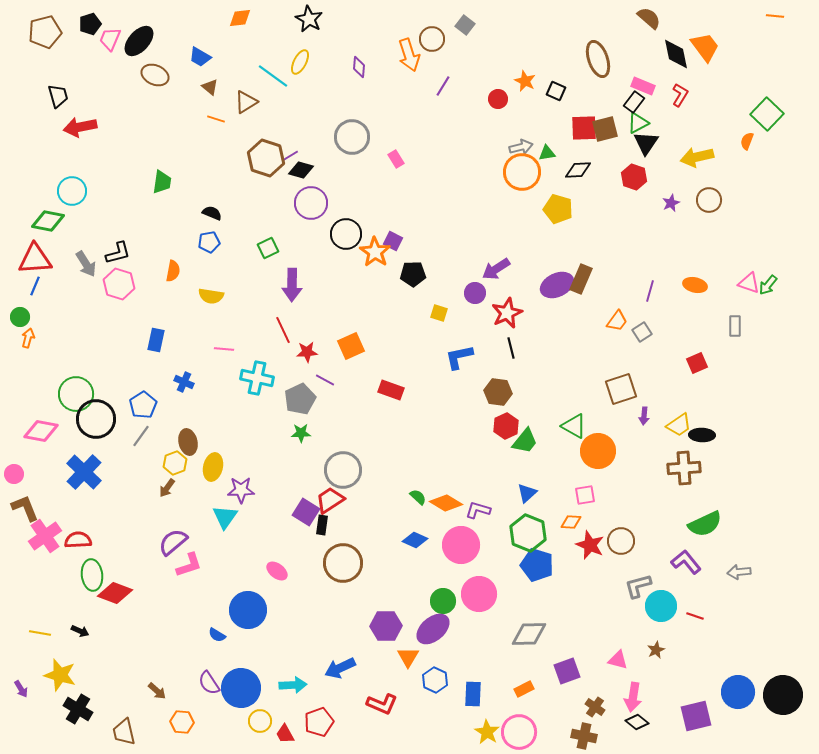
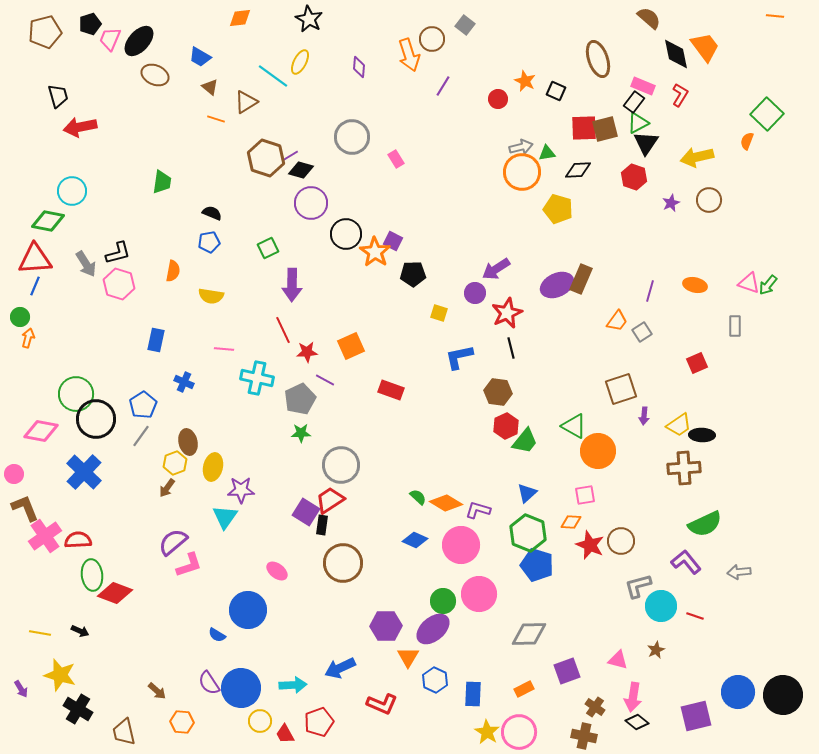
gray circle at (343, 470): moved 2 px left, 5 px up
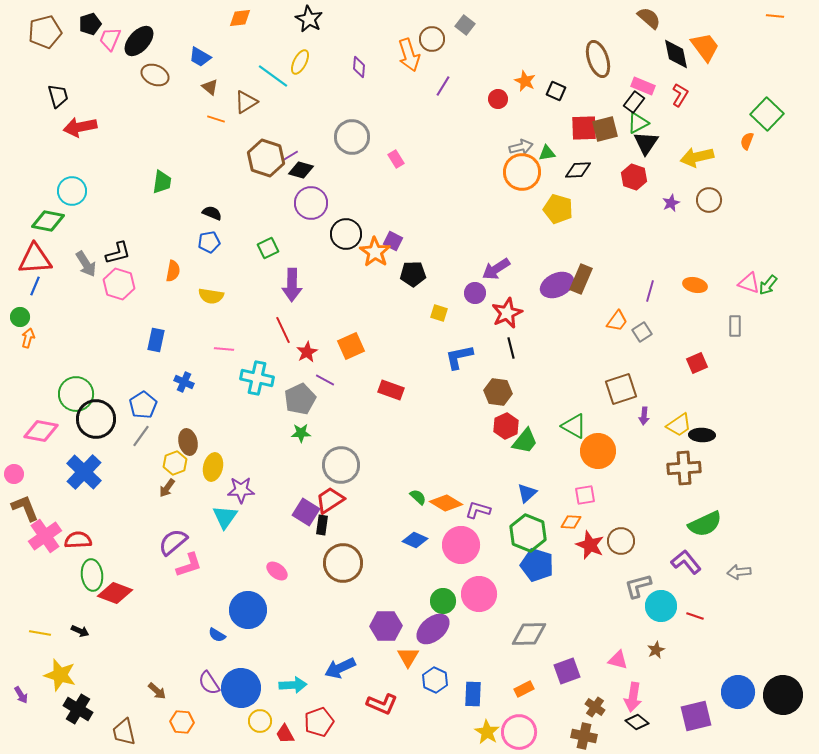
red star at (307, 352): rotated 25 degrees counterclockwise
purple arrow at (21, 689): moved 6 px down
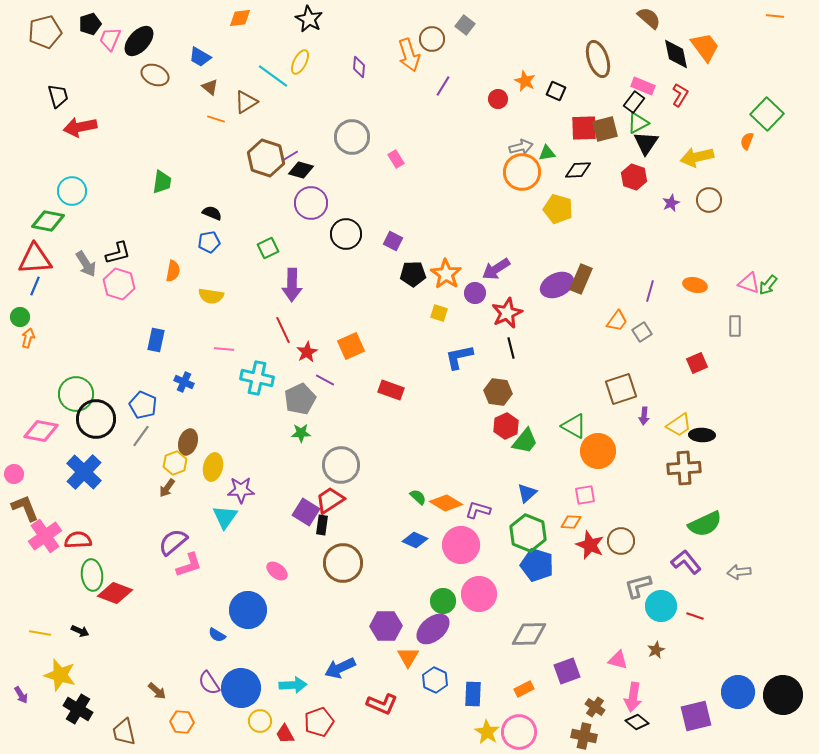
orange star at (375, 252): moved 71 px right, 22 px down
blue pentagon at (143, 405): rotated 16 degrees counterclockwise
brown ellipse at (188, 442): rotated 30 degrees clockwise
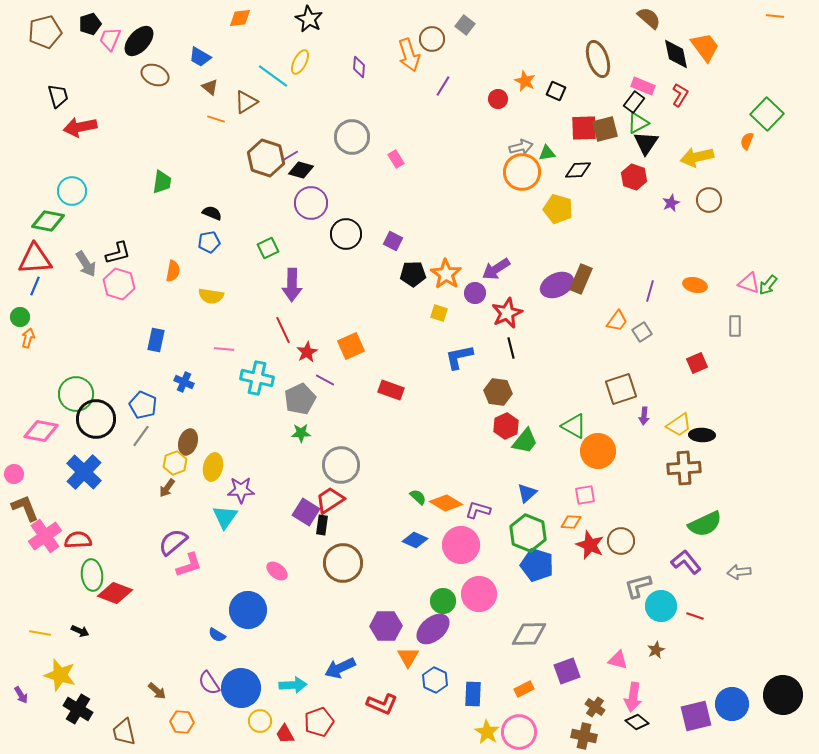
blue circle at (738, 692): moved 6 px left, 12 px down
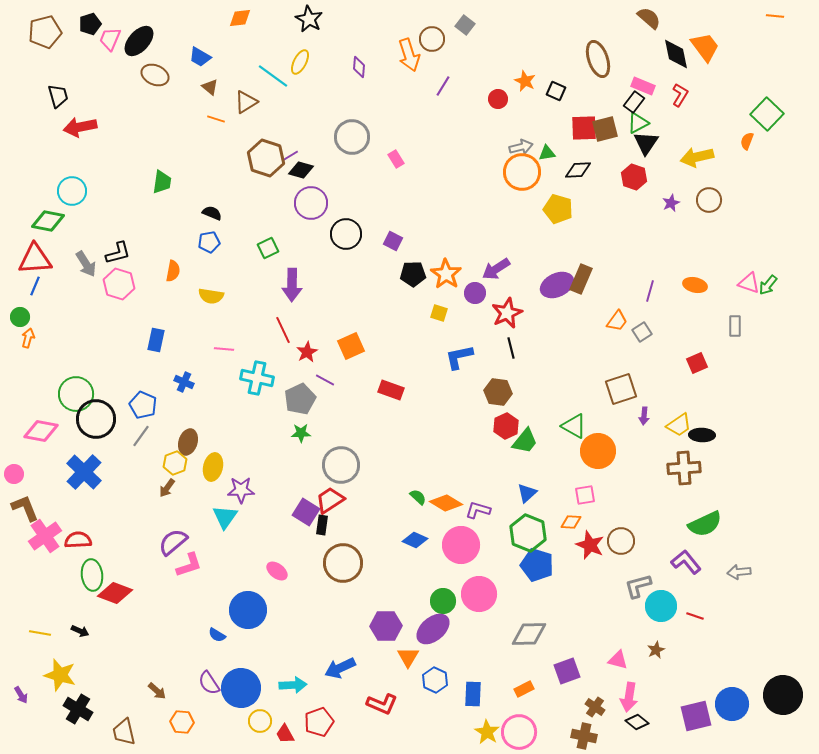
pink arrow at (633, 697): moved 4 px left
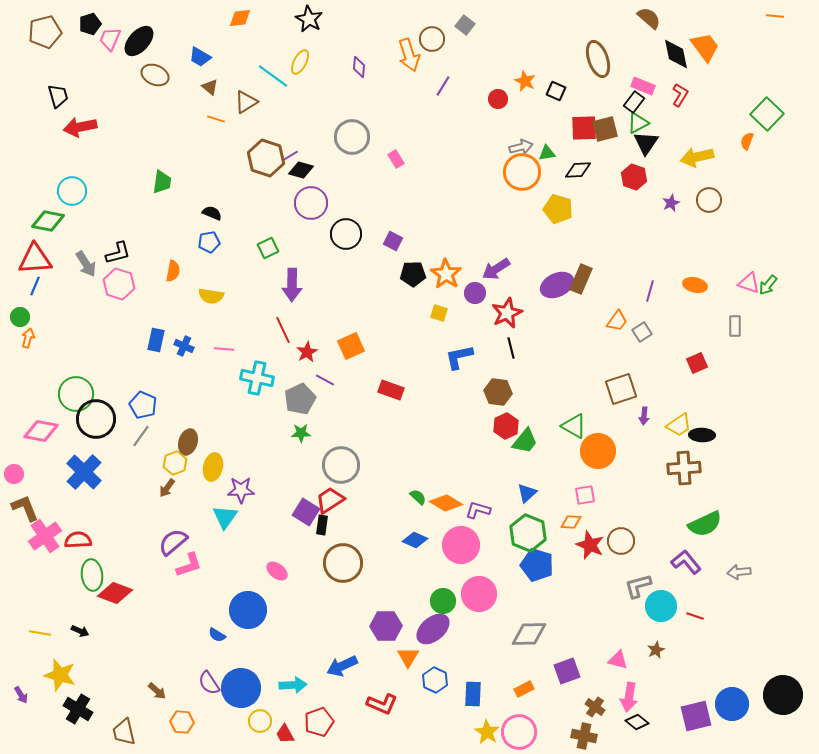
blue cross at (184, 382): moved 36 px up
blue arrow at (340, 668): moved 2 px right, 2 px up
